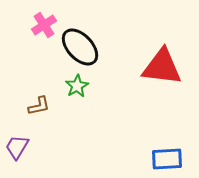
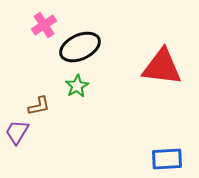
black ellipse: rotated 72 degrees counterclockwise
purple trapezoid: moved 15 px up
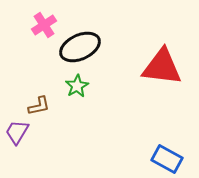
blue rectangle: rotated 32 degrees clockwise
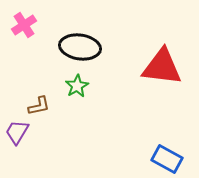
pink cross: moved 20 px left
black ellipse: rotated 33 degrees clockwise
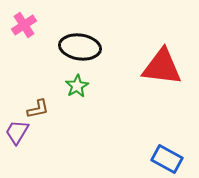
brown L-shape: moved 1 px left, 3 px down
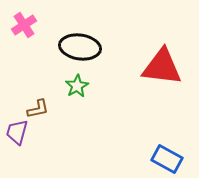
purple trapezoid: rotated 16 degrees counterclockwise
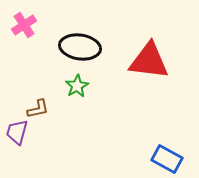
red triangle: moved 13 px left, 6 px up
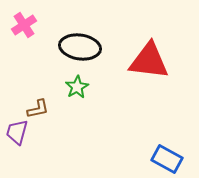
green star: moved 1 px down
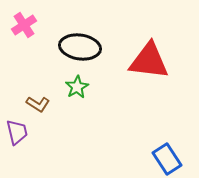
brown L-shape: moved 5 px up; rotated 45 degrees clockwise
purple trapezoid: rotated 152 degrees clockwise
blue rectangle: rotated 28 degrees clockwise
